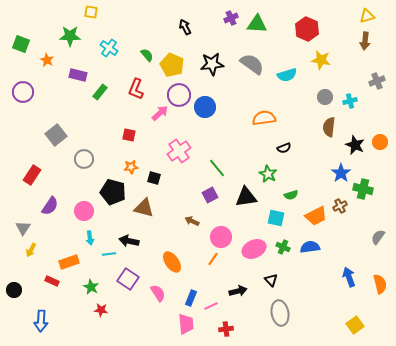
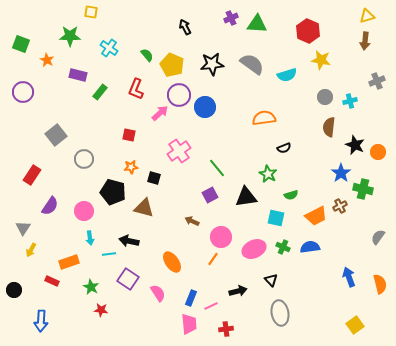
red hexagon at (307, 29): moved 1 px right, 2 px down
orange circle at (380, 142): moved 2 px left, 10 px down
pink trapezoid at (186, 324): moved 3 px right
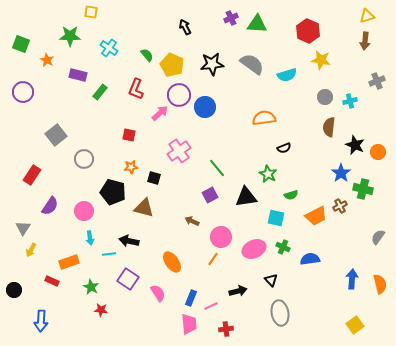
blue semicircle at (310, 247): moved 12 px down
blue arrow at (349, 277): moved 3 px right, 2 px down; rotated 24 degrees clockwise
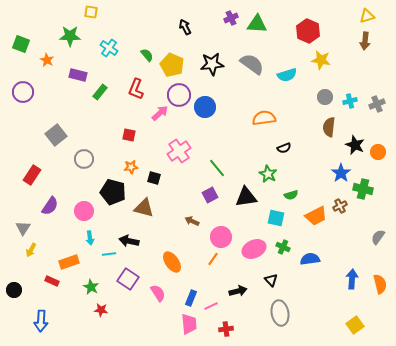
gray cross at (377, 81): moved 23 px down
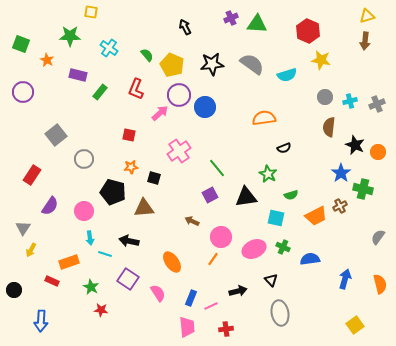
brown triangle at (144, 208): rotated 20 degrees counterclockwise
cyan line at (109, 254): moved 4 px left; rotated 24 degrees clockwise
blue arrow at (352, 279): moved 7 px left; rotated 12 degrees clockwise
pink trapezoid at (189, 324): moved 2 px left, 3 px down
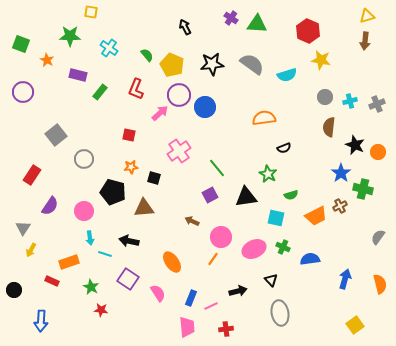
purple cross at (231, 18): rotated 32 degrees counterclockwise
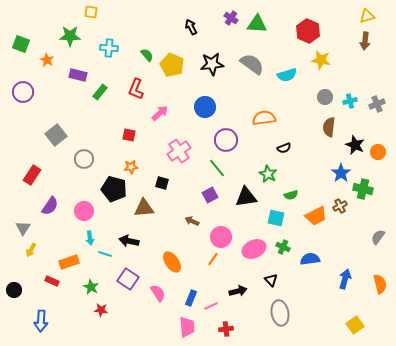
black arrow at (185, 27): moved 6 px right
cyan cross at (109, 48): rotated 30 degrees counterclockwise
purple circle at (179, 95): moved 47 px right, 45 px down
black square at (154, 178): moved 8 px right, 5 px down
black pentagon at (113, 192): moved 1 px right, 3 px up
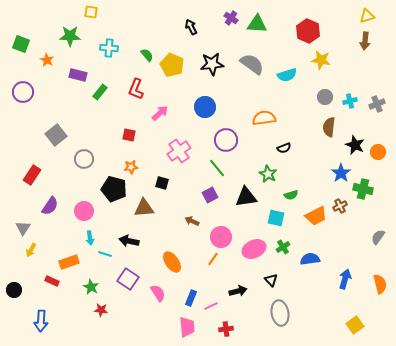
green cross at (283, 247): rotated 32 degrees clockwise
